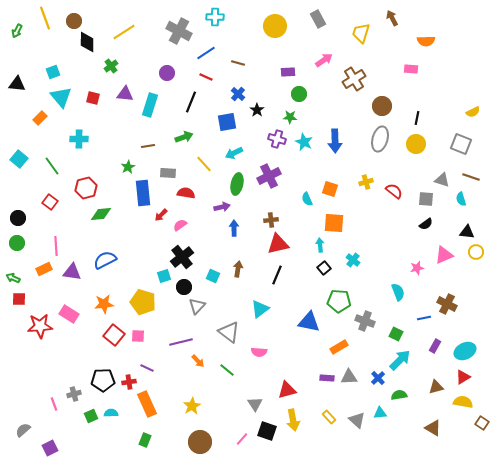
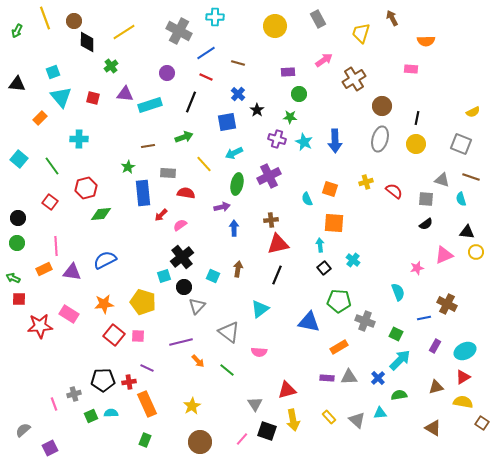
cyan rectangle at (150, 105): rotated 55 degrees clockwise
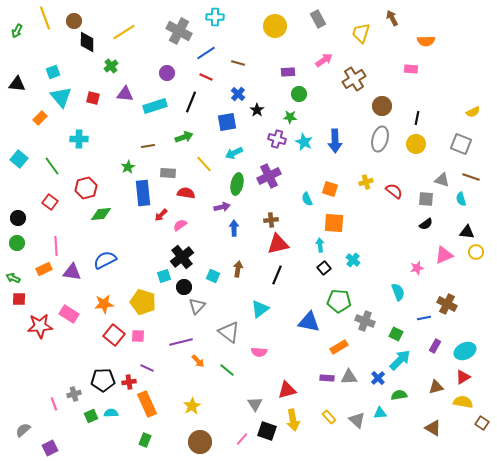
cyan rectangle at (150, 105): moved 5 px right, 1 px down
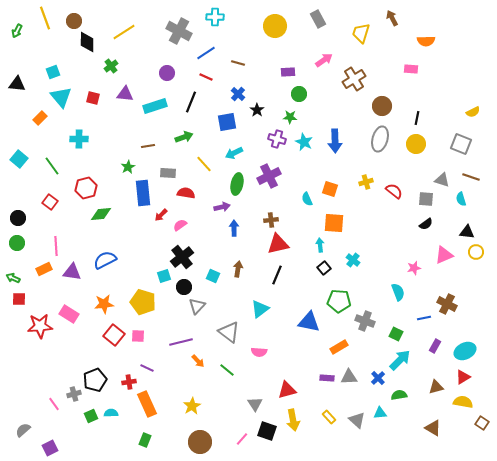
pink star at (417, 268): moved 3 px left
black pentagon at (103, 380): moved 8 px left; rotated 20 degrees counterclockwise
pink line at (54, 404): rotated 16 degrees counterclockwise
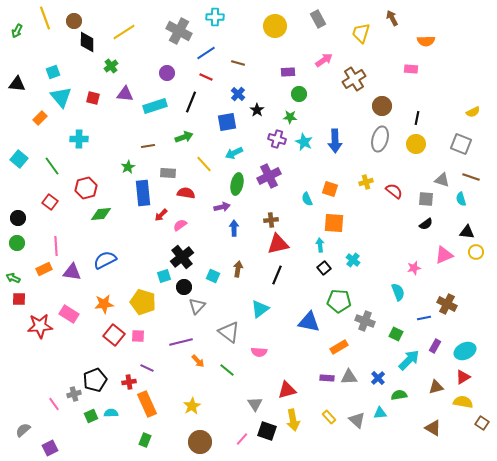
cyan arrow at (400, 360): moved 9 px right
